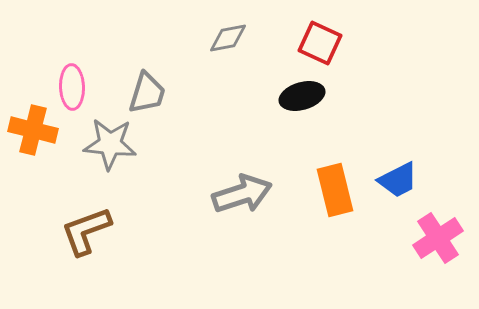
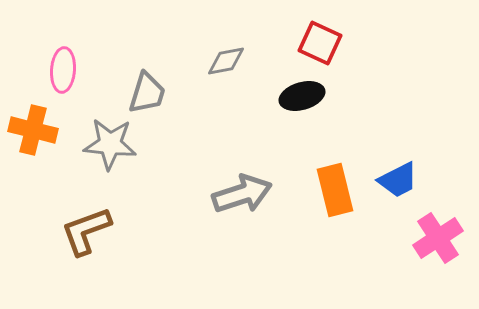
gray diamond: moved 2 px left, 23 px down
pink ellipse: moved 9 px left, 17 px up; rotated 6 degrees clockwise
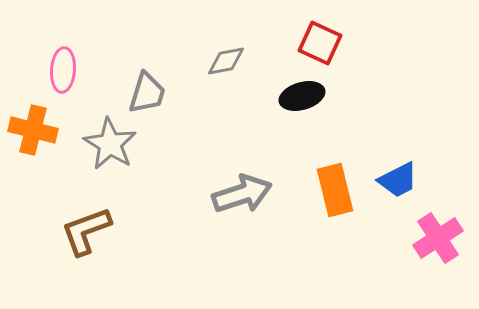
gray star: rotated 26 degrees clockwise
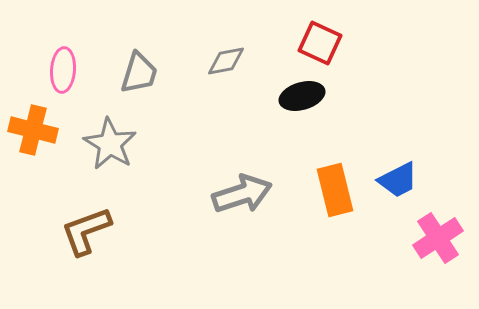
gray trapezoid: moved 8 px left, 20 px up
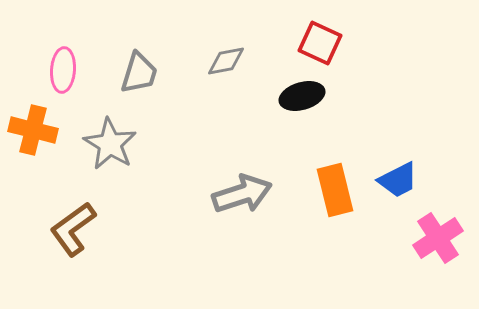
brown L-shape: moved 13 px left, 2 px up; rotated 16 degrees counterclockwise
